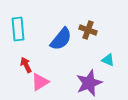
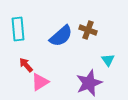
blue semicircle: moved 3 px up; rotated 10 degrees clockwise
cyan triangle: rotated 32 degrees clockwise
red arrow: rotated 14 degrees counterclockwise
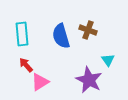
cyan rectangle: moved 4 px right, 5 px down
blue semicircle: rotated 115 degrees clockwise
purple star: moved 3 px up; rotated 24 degrees counterclockwise
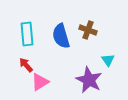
cyan rectangle: moved 5 px right
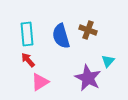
cyan triangle: moved 1 px down; rotated 16 degrees clockwise
red arrow: moved 2 px right, 5 px up
purple star: moved 1 px left, 2 px up
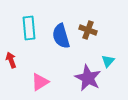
cyan rectangle: moved 2 px right, 6 px up
red arrow: moved 17 px left; rotated 21 degrees clockwise
